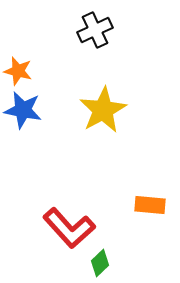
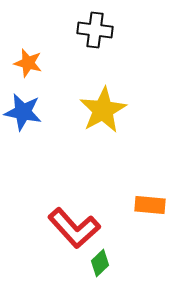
black cross: rotated 32 degrees clockwise
orange star: moved 10 px right, 8 px up
blue star: moved 2 px down
red L-shape: moved 5 px right
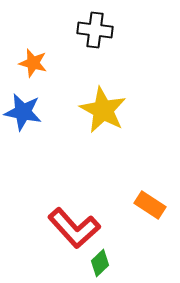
orange star: moved 5 px right
yellow star: rotated 15 degrees counterclockwise
orange rectangle: rotated 28 degrees clockwise
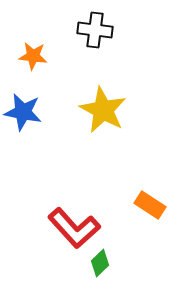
orange star: moved 7 px up; rotated 8 degrees counterclockwise
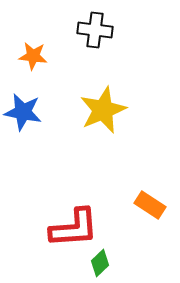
yellow star: rotated 21 degrees clockwise
red L-shape: rotated 52 degrees counterclockwise
